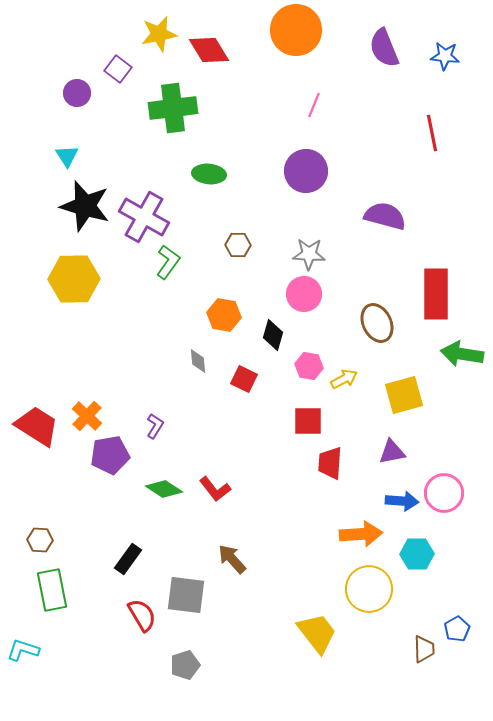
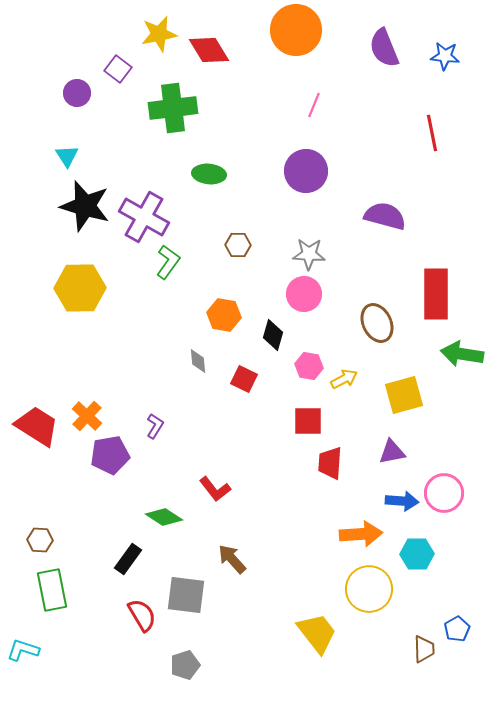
yellow hexagon at (74, 279): moved 6 px right, 9 px down
green diamond at (164, 489): moved 28 px down
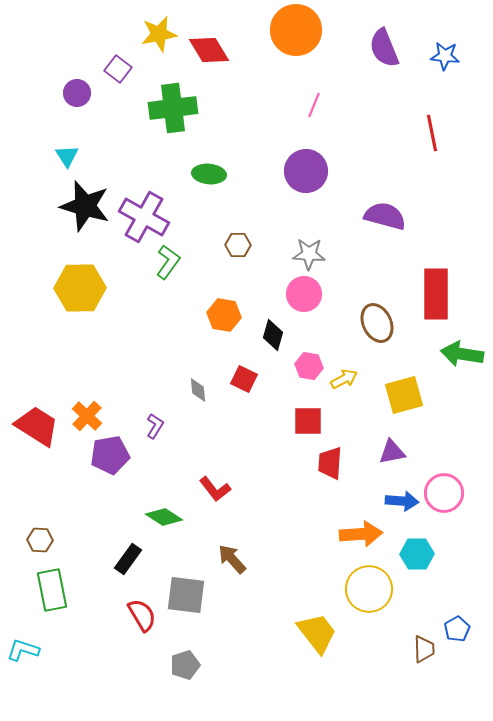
gray diamond at (198, 361): moved 29 px down
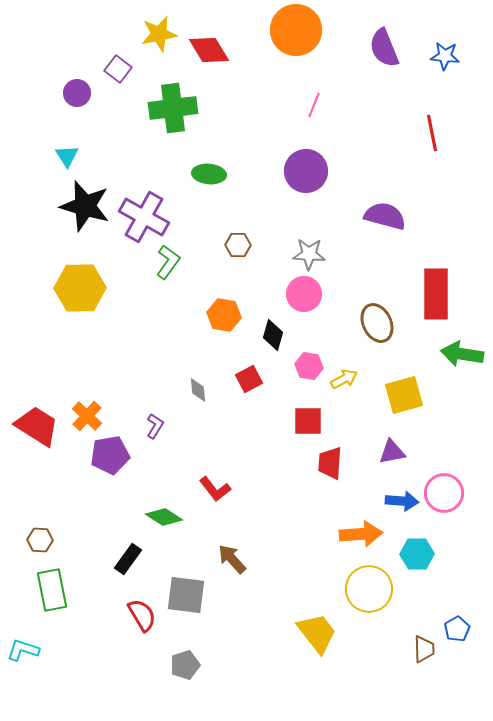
red square at (244, 379): moved 5 px right; rotated 36 degrees clockwise
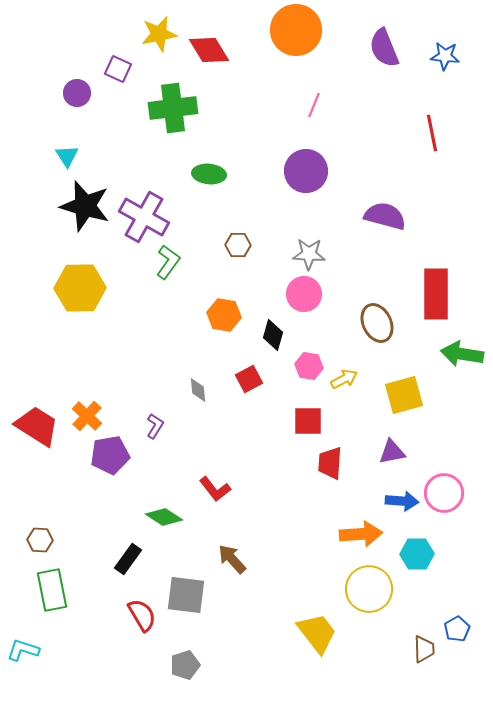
purple square at (118, 69): rotated 12 degrees counterclockwise
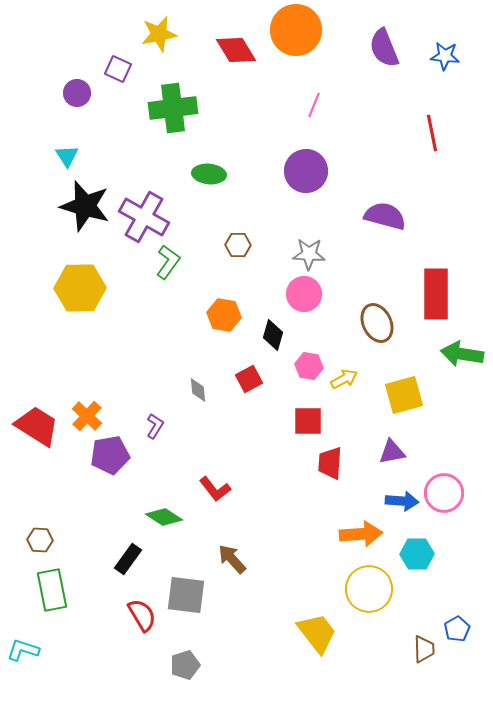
red diamond at (209, 50): moved 27 px right
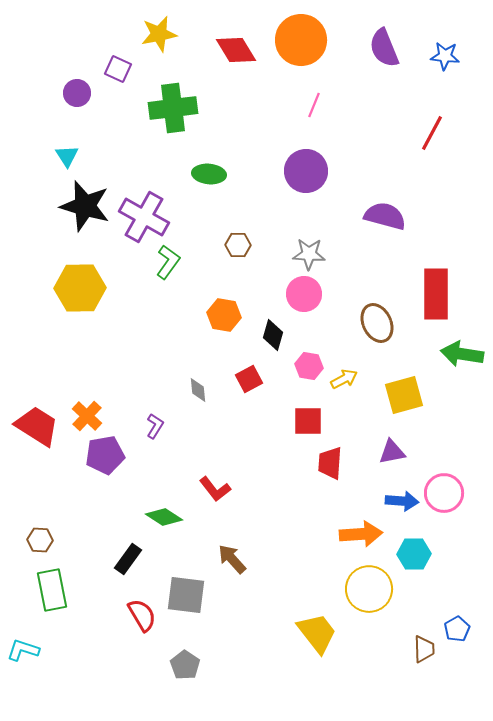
orange circle at (296, 30): moved 5 px right, 10 px down
red line at (432, 133): rotated 39 degrees clockwise
purple pentagon at (110, 455): moved 5 px left
cyan hexagon at (417, 554): moved 3 px left
gray pentagon at (185, 665): rotated 20 degrees counterclockwise
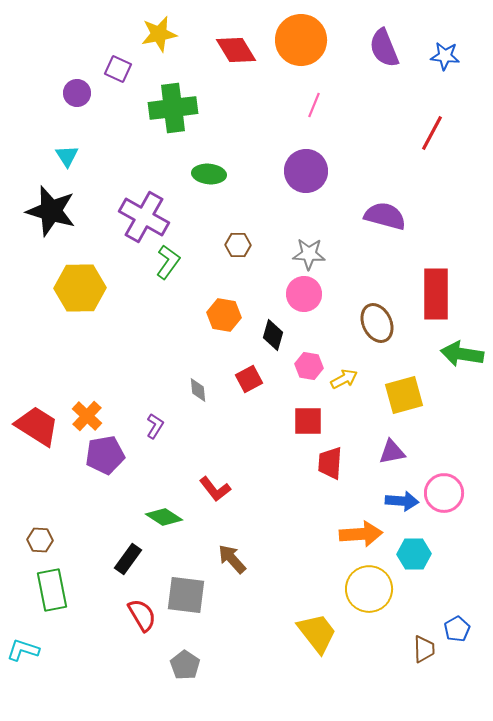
black star at (85, 206): moved 34 px left, 5 px down
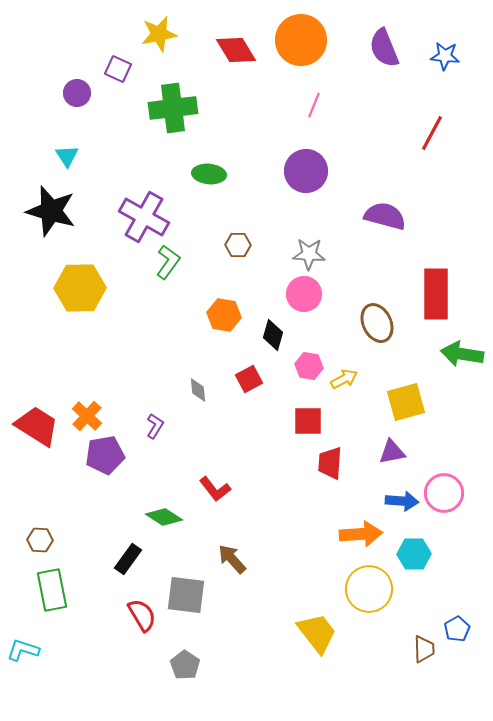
yellow square at (404, 395): moved 2 px right, 7 px down
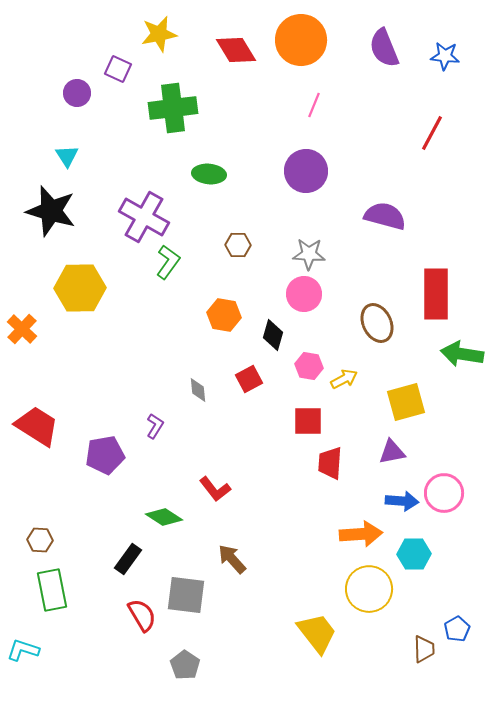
orange cross at (87, 416): moved 65 px left, 87 px up
